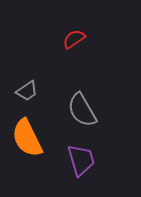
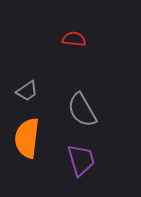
red semicircle: rotated 40 degrees clockwise
orange semicircle: rotated 33 degrees clockwise
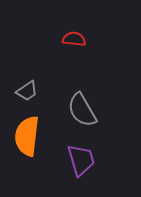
orange semicircle: moved 2 px up
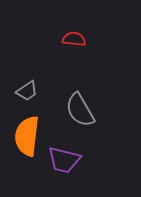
gray semicircle: moved 2 px left
purple trapezoid: moved 17 px left; rotated 120 degrees clockwise
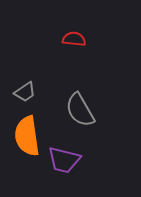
gray trapezoid: moved 2 px left, 1 px down
orange semicircle: rotated 15 degrees counterclockwise
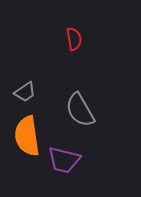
red semicircle: rotated 75 degrees clockwise
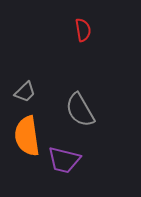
red semicircle: moved 9 px right, 9 px up
gray trapezoid: rotated 10 degrees counterclockwise
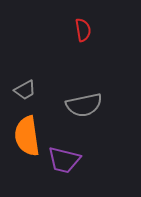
gray trapezoid: moved 2 px up; rotated 15 degrees clockwise
gray semicircle: moved 4 px right, 5 px up; rotated 72 degrees counterclockwise
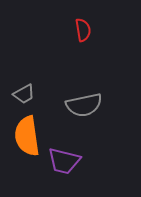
gray trapezoid: moved 1 px left, 4 px down
purple trapezoid: moved 1 px down
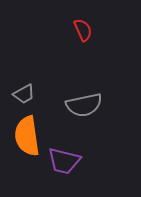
red semicircle: rotated 15 degrees counterclockwise
